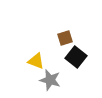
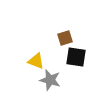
black square: rotated 30 degrees counterclockwise
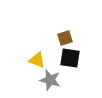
black square: moved 6 px left, 1 px down
yellow triangle: moved 1 px right, 1 px up
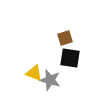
yellow triangle: moved 3 px left, 13 px down
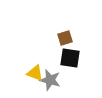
yellow triangle: moved 1 px right
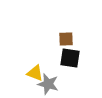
brown square: moved 1 px right, 1 px down; rotated 14 degrees clockwise
gray star: moved 2 px left, 4 px down
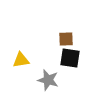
yellow triangle: moved 14 px left, 13 px up; rotated 30 degrees counterclockwise
gray star: moved 4 px up
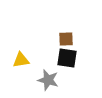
black square: moved 3 px left
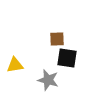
brown square: moved 9 px left
yellow triangle: moved 6 px left, 5 px down
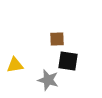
black square: moved 1 px right, 3 px down
